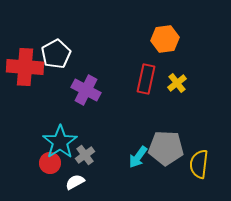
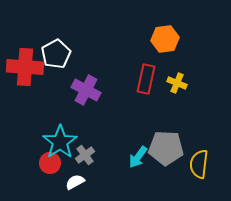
yellow cross: rotated 30 degrees counterclockwise
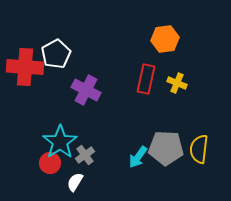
yellow semicircle: moved 15 px up
white semicircle: rotated 30 degrees counterclockwise
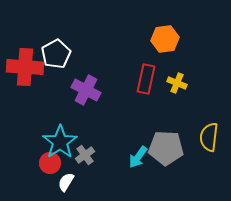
yellow semicircle: moved 10 px right, 12 px up
white semicircle: moved 9 px left
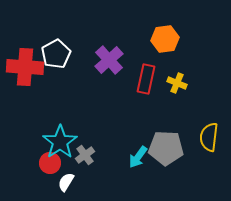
purple cross: moved 23 px right, 30 px up; rotated 20 degrees clockwise
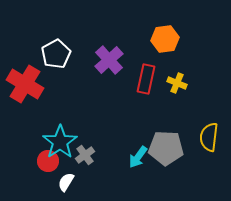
red cross: moved 17 px down; rotated 27 degrees clockwise
red circle: moved 2 px left, 2 px up
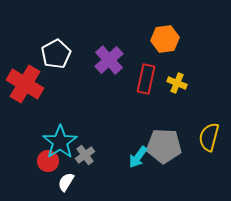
yellow semicircle: rotated 8 degrees clockwise
gray pentagon: moved 2 px left, 2 px up
